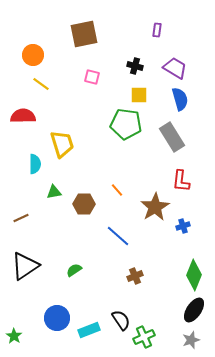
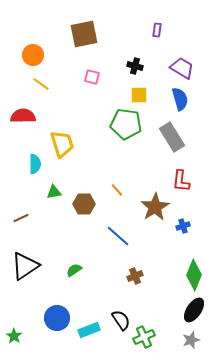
purple trapezoid: moved 7 px right
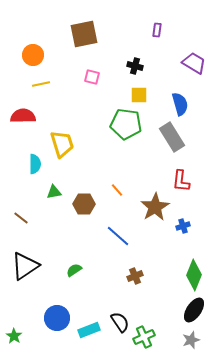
purple trapezoid: moved 12 px right, 5 px up
yellow line: rotated 48 degrees counterclockwise
blue semicircle: moved 5 px down
brown line: rotated 63 degrees clockwise
black semicircle: moved 1 px left, 2 px down
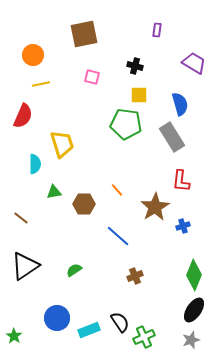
red semicircle: rotated 115 degrees clockwise
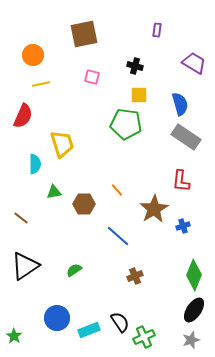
gray rectangle: moved 14 px right; rotated 24 degrees counterclockwise
brown star: moved 1 px left, 2 px down
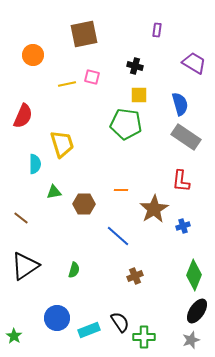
yellow line: moved 26 px right
orange line: moved 4 px right; rotated 48 degrees counterclockwise
green semicircle: rotated 140 degrees clockwise
black ellipse: moved 3 px right, 1 px down
green cross: rotated 25 degrees clockwise
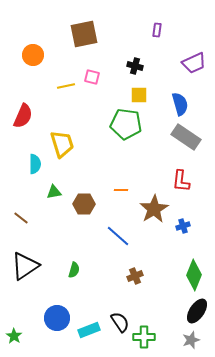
purple trapezoid: rotated 125 degrees clockwise
yellow line: moved 1 px left, 2 px down
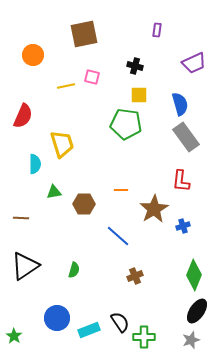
gray rectangle: rotated 20 degrees clockwise
brown line: rotated 35 degrees counterclockwise
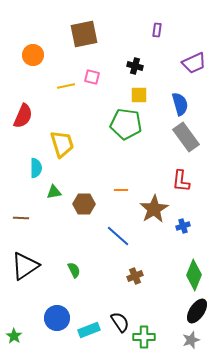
cyan semicircle: moved 1 px right, 4 px down
green semicircle: rotated 42 degrees counterclockwise
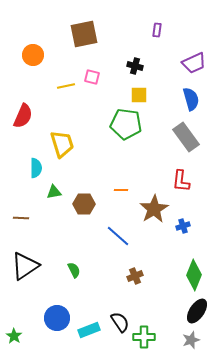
blue semicircle: moved 11 px right, 5 px up
